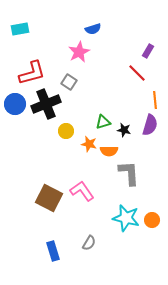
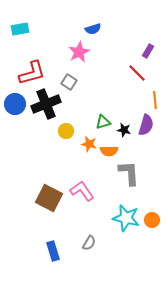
purple semicircle: moved 4 px left
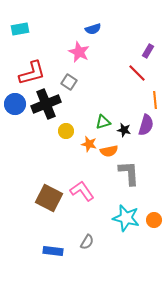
pink star: rotated 20 degrees counterclockwise
orange semicircle: rotated 12 degrees counterclockwise
orange circle: moved 2 px right
gray semicircle: moved 2 px left, 1 px up
blue rectangle: rotated 66 degrees counterclockwise
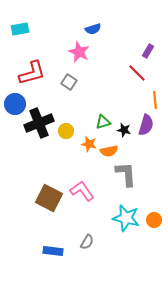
black cross: moved 7 px left, 19 px down
gray L-shape: moved 3 px left, 1 px down
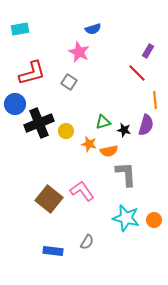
brown square: moved 1 px down; rotated 12 degrees clockwise
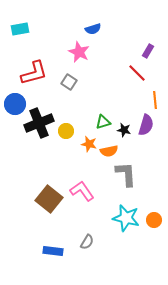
red L-shape: moved 2 px right
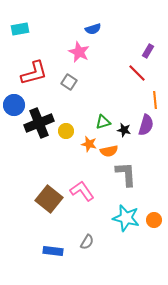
blue circle: moved 1 px left, 1 px down
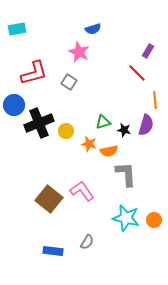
cyan rectangle: moved 3 px left
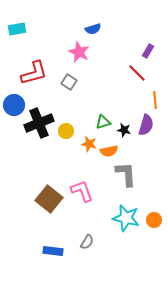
pink L-shape: rotated 15 degrees clockwise
